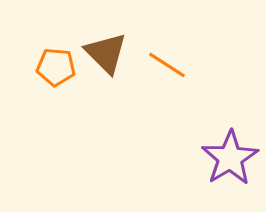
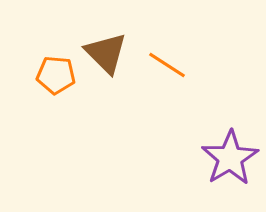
orange pentagon: moved 8 px down
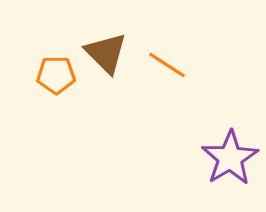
orange pentagon: rotated 6 degrees counterclockwise
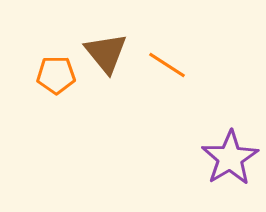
brown triangle: rotated 6 degrees clockwise
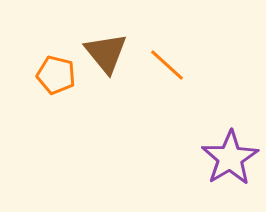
orange line: rotated 9 degrees clockwise
orange pentagon: rotated 15 degrees clockwise
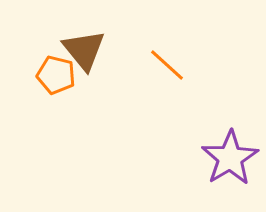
brown triangle: moved 22 px left, 3 px up
